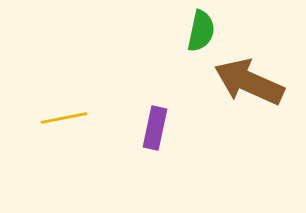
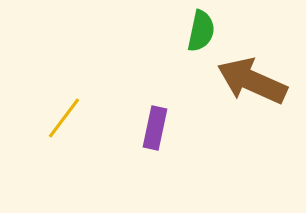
brown arrow: moved 3 px right, 1 px up
yellow line: rotated 42 degrees counterclockwise
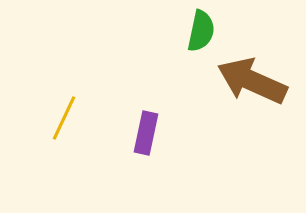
yellow line: rotated 12 degrees counterclockwise
purple rectangle: moved 9 px left, 5 px down
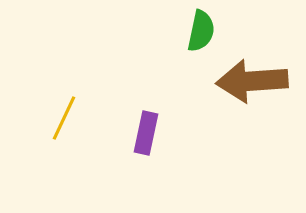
brown arrow: rotated 28 degrees counterclockwise
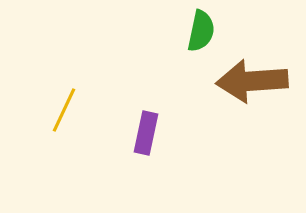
yellow line: moved 8 px up
